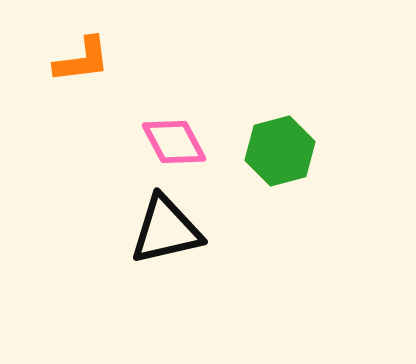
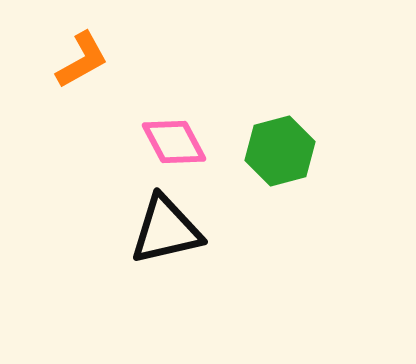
orange L-shape: rotated 22 degrees counterclockwise
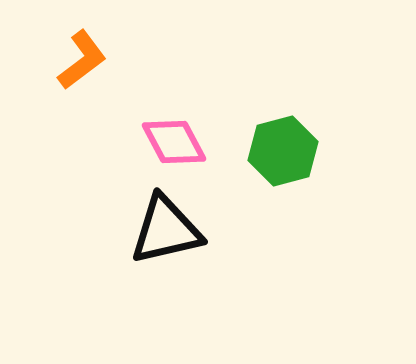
orange L-shape: rotated 8 degrees counterclockwise
green hexagon: moved 3 px right
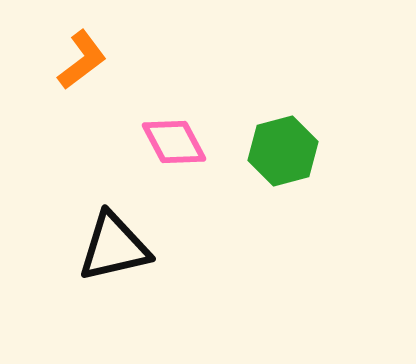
black triangle: moved 52 px left, 17 px down
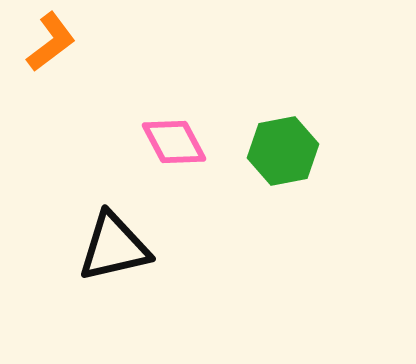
orange L-shape: moved 31 px left, 18 px up
green hexagon: rotated 4 degrees clockwise
